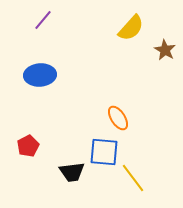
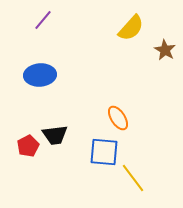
black trapezoid: moved 17 px left, 37 px up
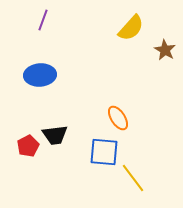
purple line: rotated 20 degrees counterclockwise
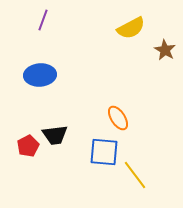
yellow semicircle: rotated 20 degrees clockwise
yellow line: moved 2 px right, 3 px up
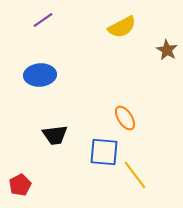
purple line: rotated 35 degrees clockwise
yellow semicircle: moved 9 px left, 1 px up
brown star: moved 2 px right
orange ellipse: moved 7 px right
red pentagon: moved 8 px left, 39 px down
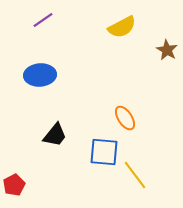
black trapezoid: rotated 44 degrees counterclockwise
red pentagon: moved 6 px left
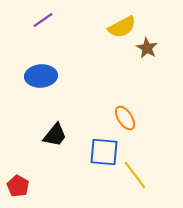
brown star: moved 20 px left, 2 px up
blue ellipse: moved 1 px right, 1 px down
red pentagon: moved 4 px right, 1 px down; rotated 15 degrees counterclockwise
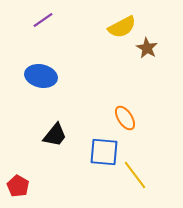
blue ellipse: rotated 16 degrees clockwise
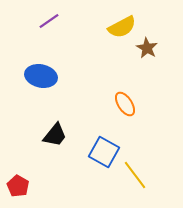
purple line: moved 6 px right, 1 px down
orange ellipse: moved 14 px up
blue square: rotated 24 degrees clockwise
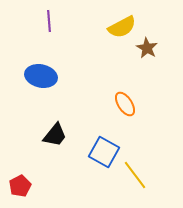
purple line: rotated 60 degrees counterclockwise
red pentagon: moved 2 px right; rotated 15 degrees clockwise
